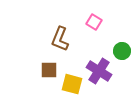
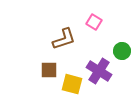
brown L-shape: moved 4 px right; rotated 130 degrees counterclockwise
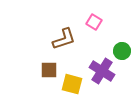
purple cross: moved 3 px right
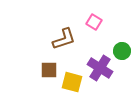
purple cross: moved 2 px left, 3 px up
yellow square: moved 2 px up
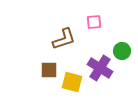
pink square: rotated 35 degrees counterclockwise
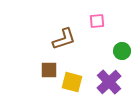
pink square: moved 3 px right, 1 px up
purple cross: moved 9 px right, 14 px down; rotated 15 degrees clockwise
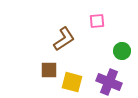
brown L-shape: rotated 15 degrees counterclockwise
purple cross: rotated 25 degrees counterclockwise
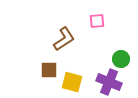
green circle: moved 1 px left, 8 px down
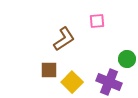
green circle: moved 6 px right
yellow square: rotated 30 degrees clockwise
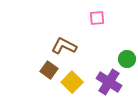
pink square: moved 3 px up
brown L-shape: moved 7 px down; rotated 120 degrees counterclockwise
brown square: rotated 36 degrees clockwise
purple cross: rotated 10 degrees clockwise
